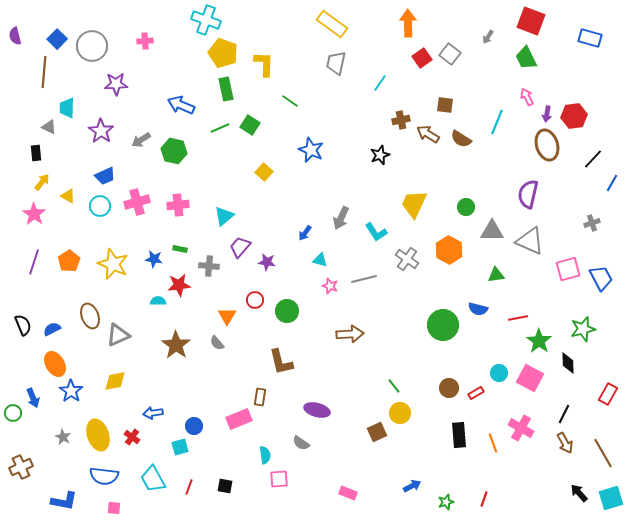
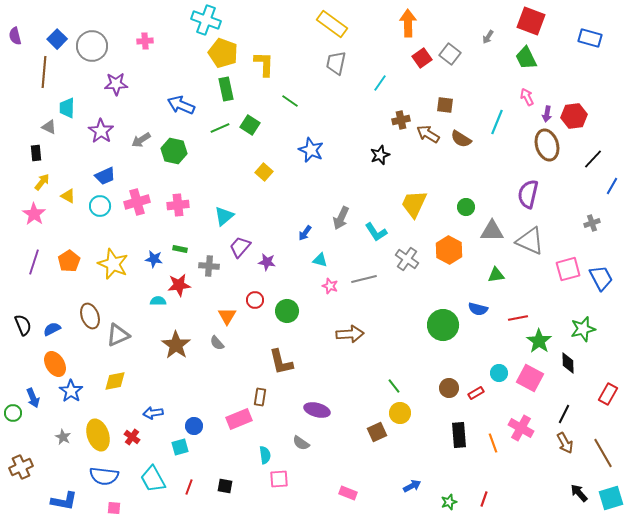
blue line at (612, 183): moved 3 px down
green star at (446, 502): moved 3 px right
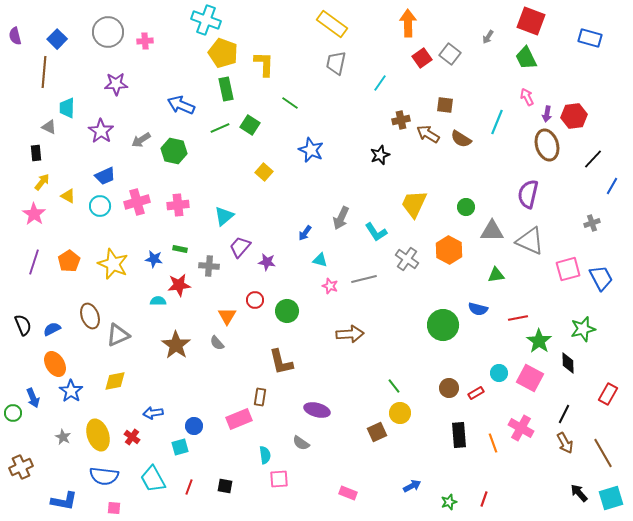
gray circle at (92, 46): moved 16 px right, 14 px up
green line at (290, 101): moved 2 px down
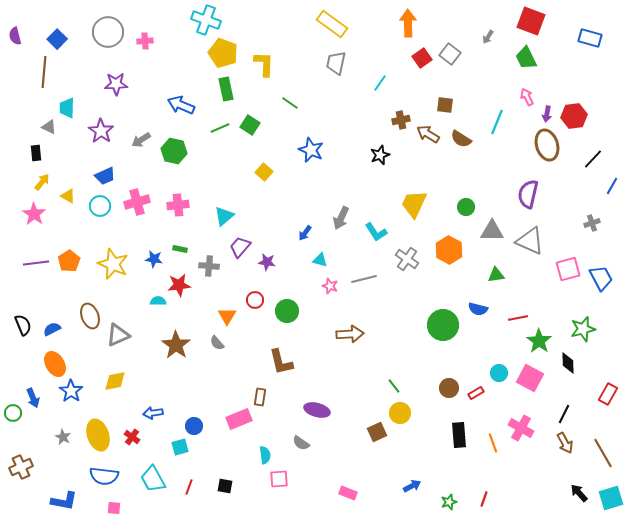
purple line at (34, 262): moved 2 px right, 1 px down; rotated 65 degrees clockwise
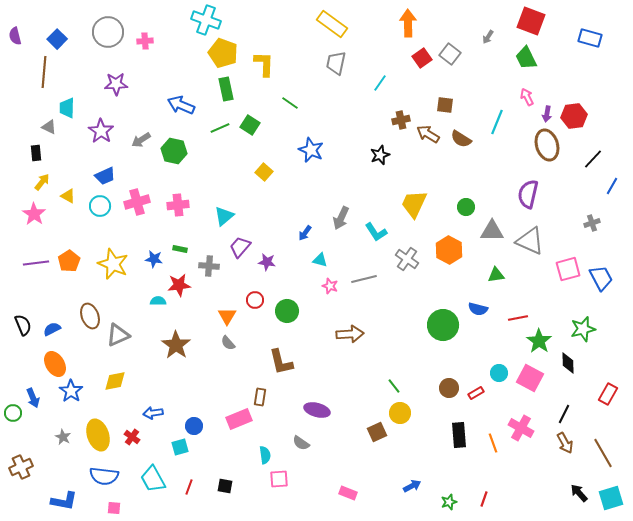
gray semicircle at (217, 343): moved 11 px right
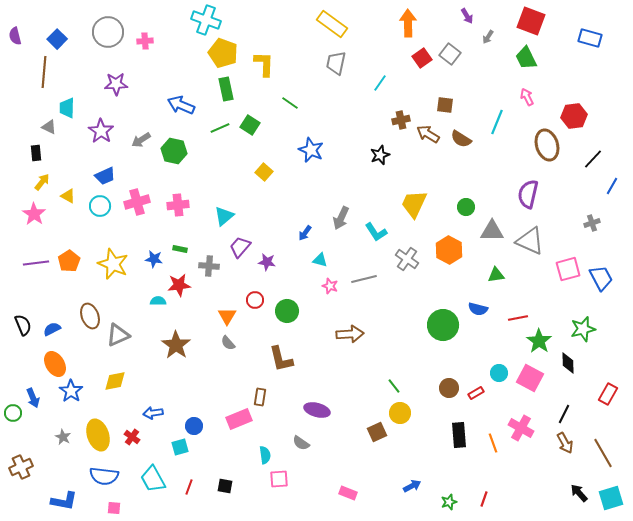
purple arrow at (547, 114): moved 80 px left, 98 px up; rotated 42 degrees counterclockwise
brown L-shape at (281, 362): moved 3 px up
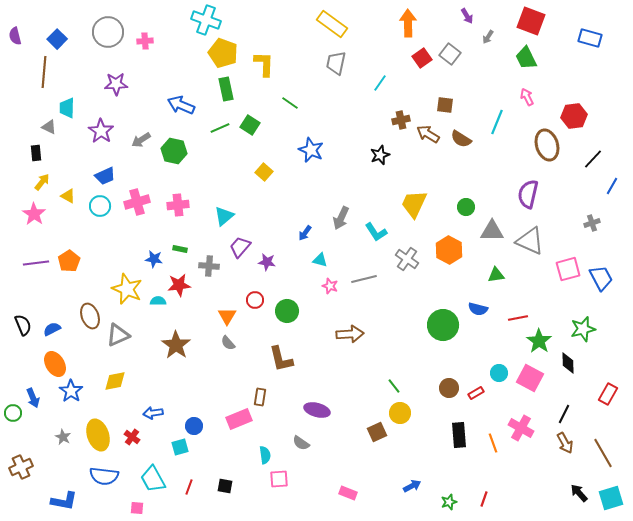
yellow star at (113, 264): moved 14 px right, 25 px down
pink square at (114, 508): moved 23 px right
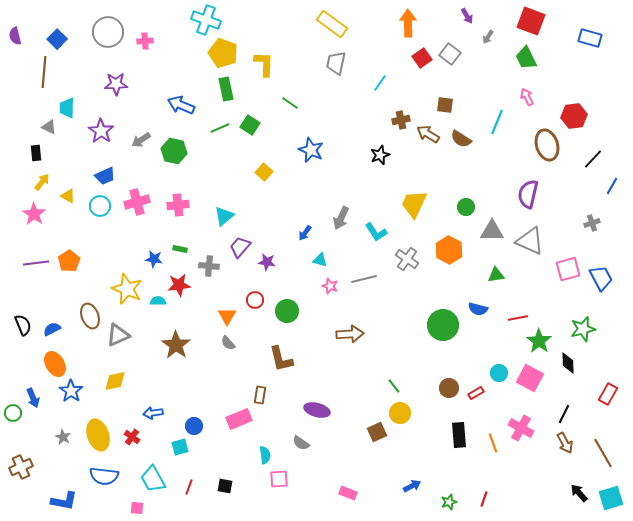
brown rectangle at (260, 397): moved 2 px up
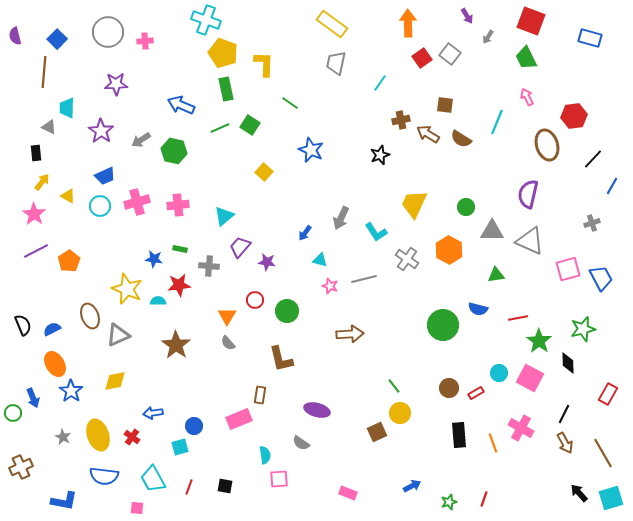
purple line at (36, 263): moved 12 px up; rotated 20 degrees counterclockwise
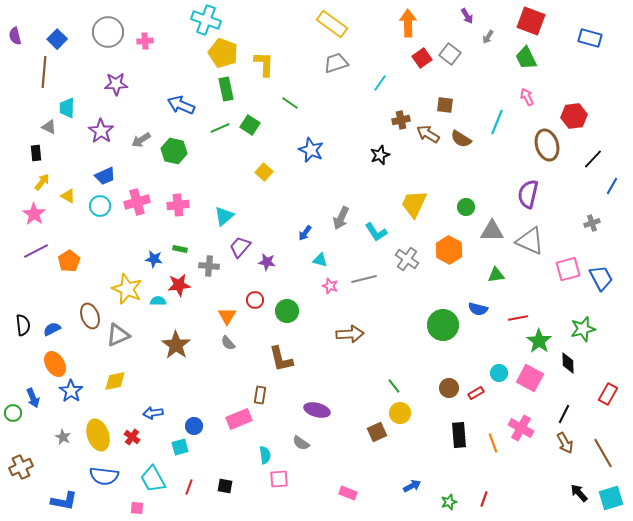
gray trapezoid at (336, 63): rotated 60 degrees clockwise
black semicircle at (23, 325): rotated 15 degrees clockwise
